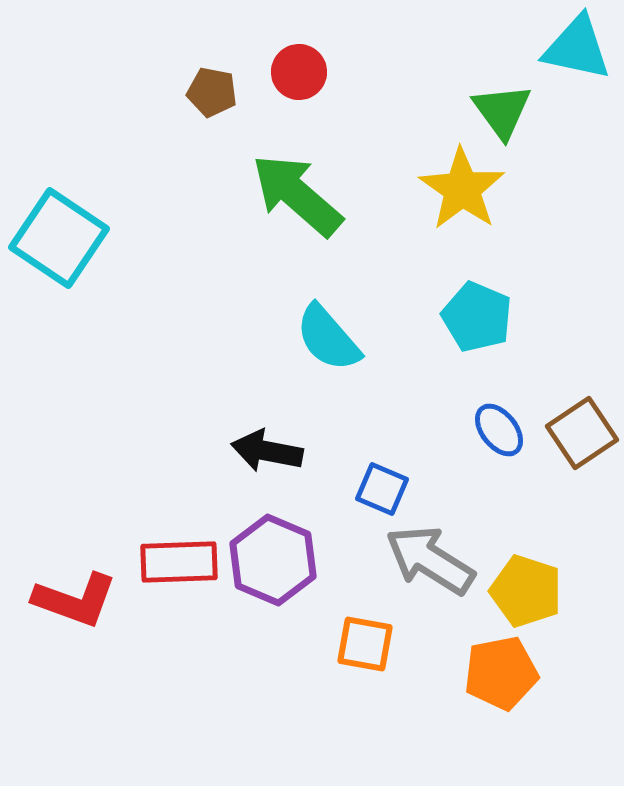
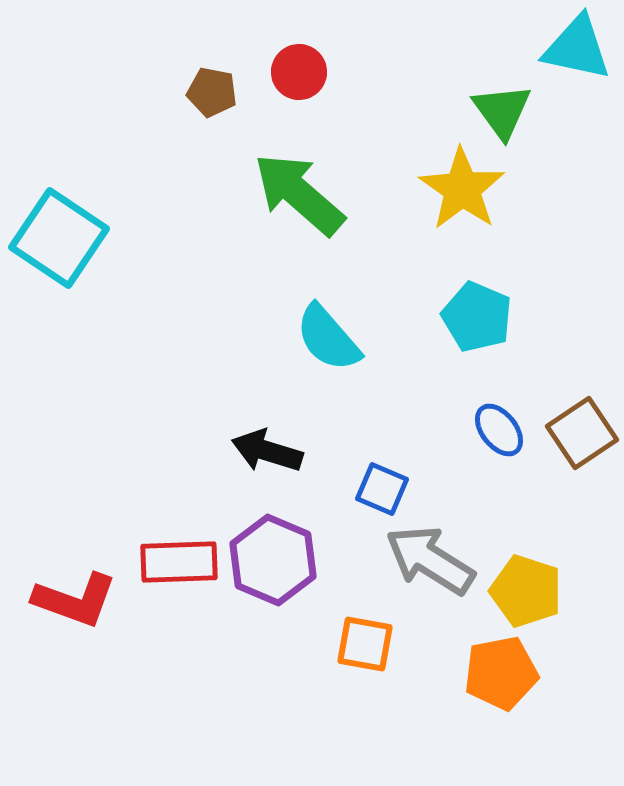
green arrow: moved 2 px right, 1 px up
black arrow: rotated 6 degrees clockwise
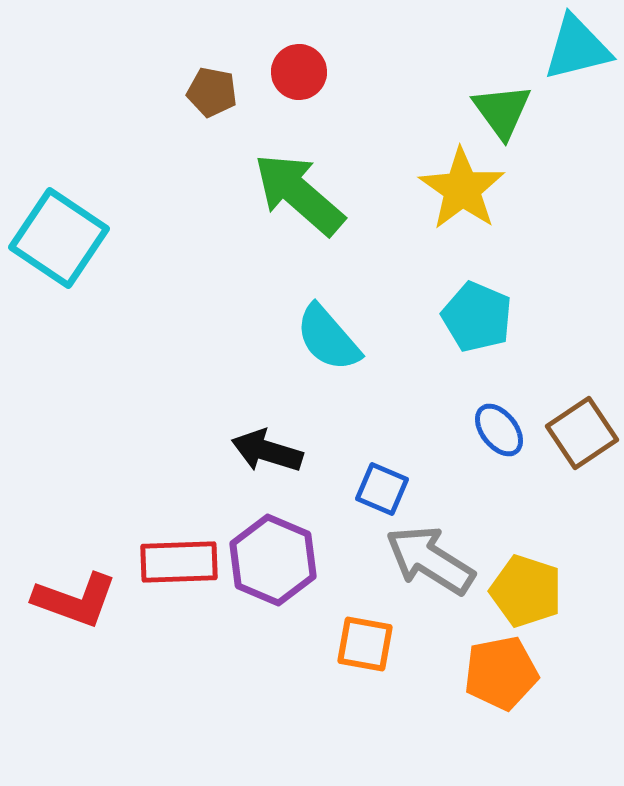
cyan triangle: rotated 26 degrees counterclockwise
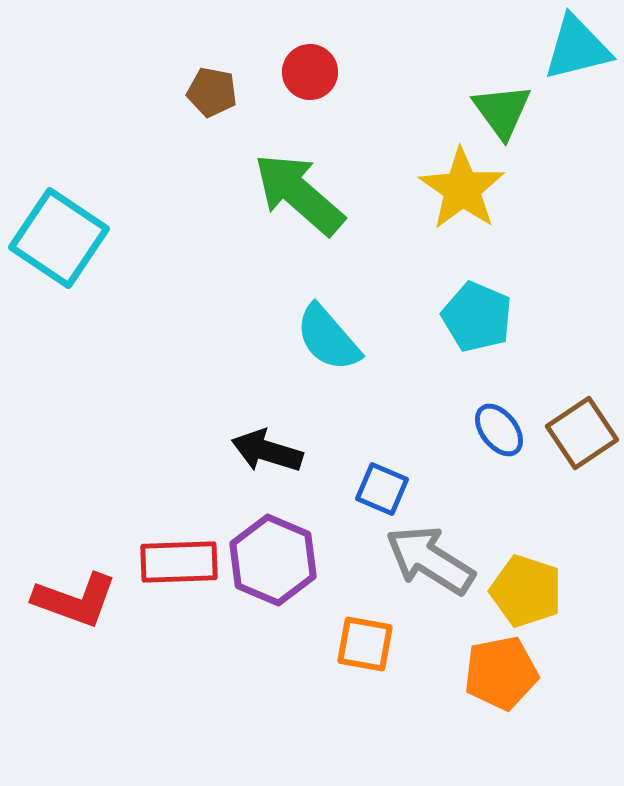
red circle: moved 11 px right
